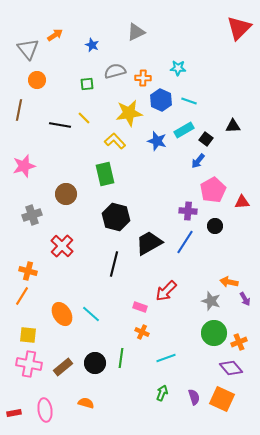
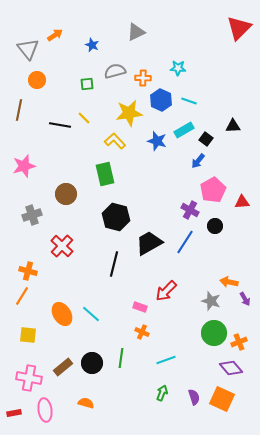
purple cross at (188, 211): moved 2 px right, 1 px up; rotated 24 degrees clockwise
cyan line at (166, 358): moved 2 px down
black circle at (95, 363): moved 3 px left
pink cross at (29, 364): moved 14 px down
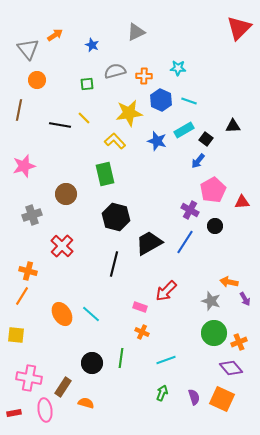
orange cross at (143, 78): moved 1 px right, 2 px up
yellow square at (28, 335): moved 12 px left
brown rectangle at (63, 367): moved 20 px down; rotated 18 degrees counterclockwise
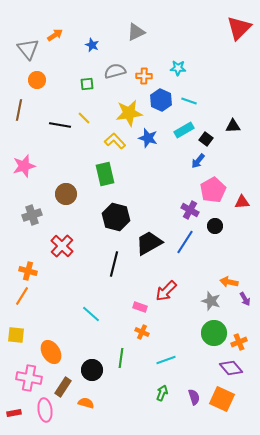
blue star at (157, 141): moved 9 px left, 3 px up
orange ellipse at (62, 314): moved 11 px left, 38 px down
black circle at (92, 363): moved 7 px down
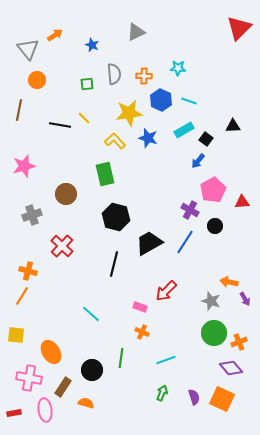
gray semicircle at (115, 71): moved 1 px left, 3 px down; rotated 100 degrees clockwise
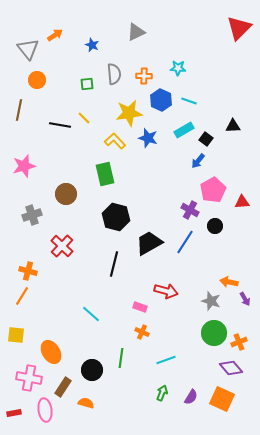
red arrow at (166, 291): rotated 120 degrees counterclockwise
purple semicircle at (194, 397): moved 3 px left; rotated 49 degrees clockwise
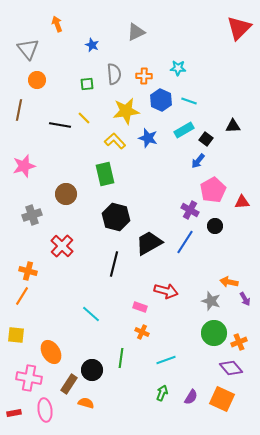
orange arrow at (55, 35): moved 2 px right, 11 px up; rotated 77 degrees counterclockwise
yellow star at (129, 113): moved 3 px left, 2 px up
brown rectangle at (63, 387): moved 6 px right, 3 px up
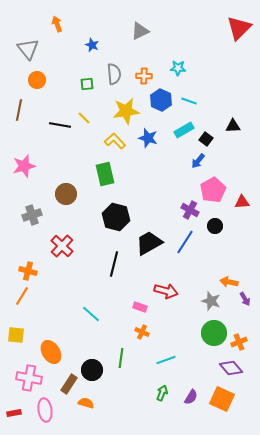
gray triangle at (136, 32): moved 4 px right, 1 px up
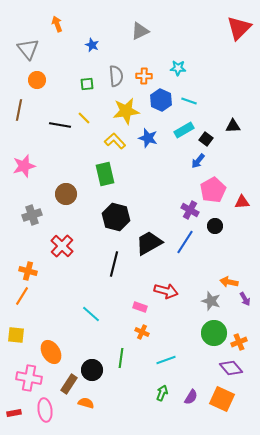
gray semicircle at (114, 74): moved 2 px right, 2 px down
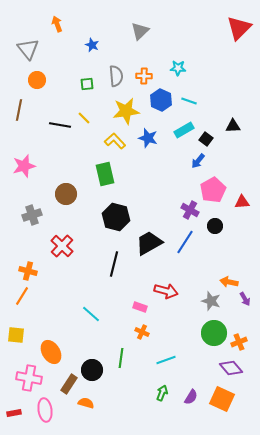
gray triangle at (140, 31): rotated 18 degrees counterclockwise
